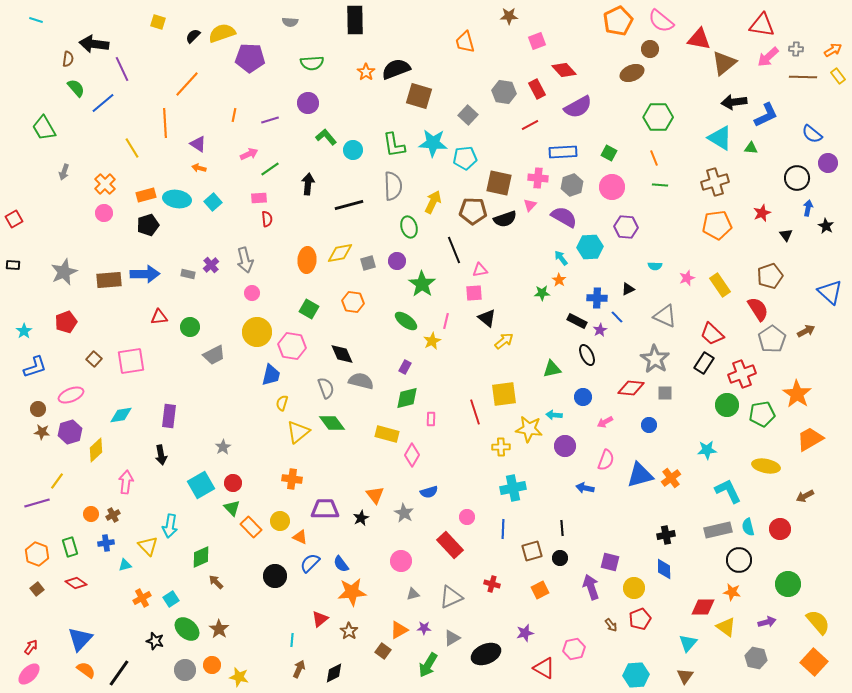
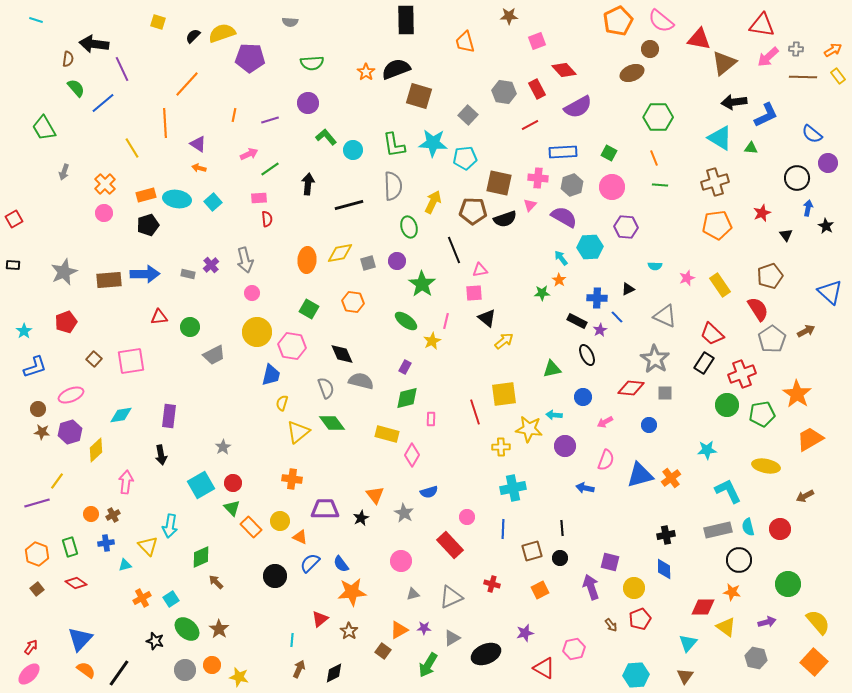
black rectangle at (355, 20): moved 51 px right
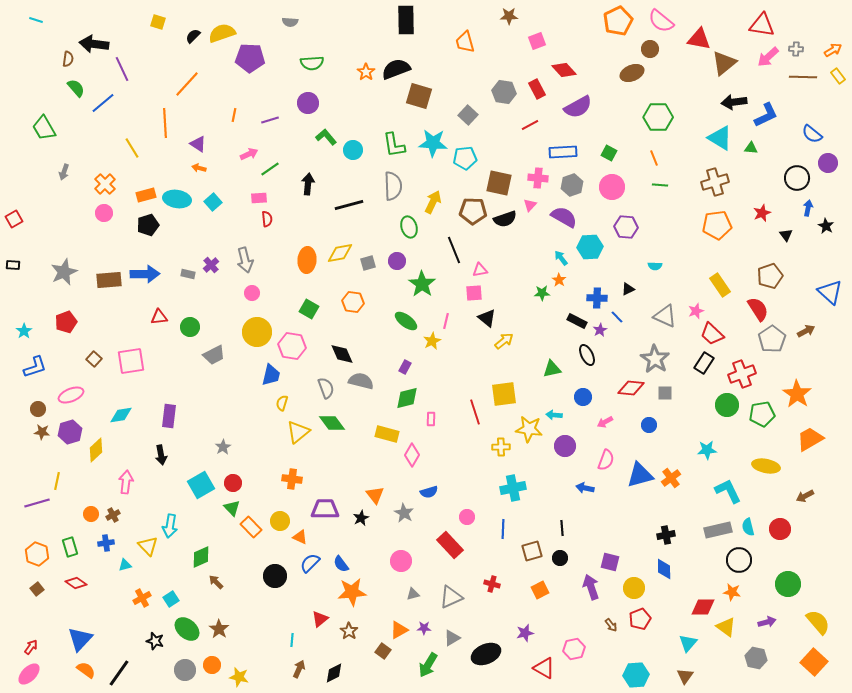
pink star at (687, 278): moved 9 px right, 33 px down
yellow line at (57, 481): rotated 24 degrees counterclockwise
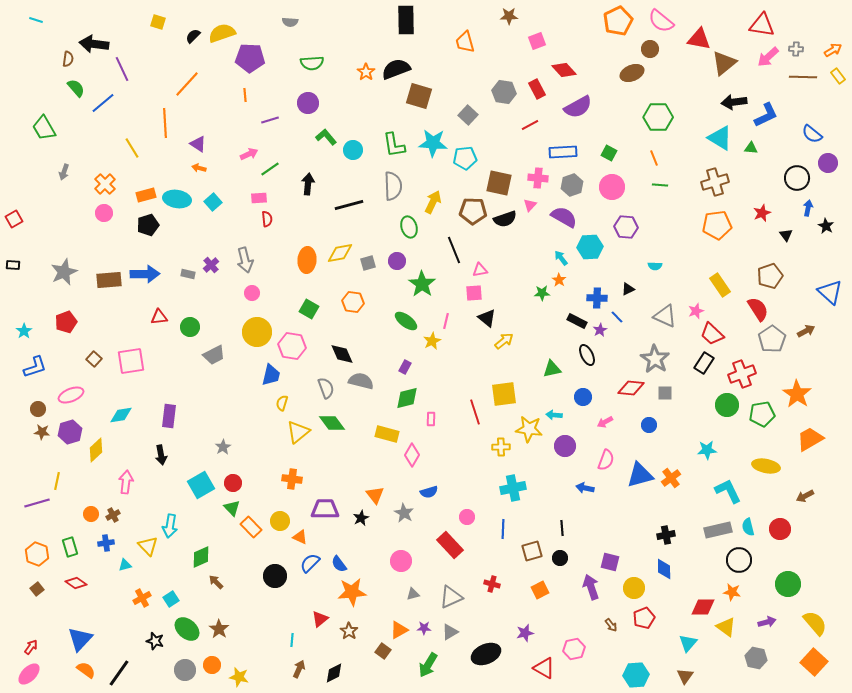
orange line at (234, 115): moved 11 px right, 20 px up; rotated 16 degrees counterclockwise
blue semicircle at (341, 564): moved 2 px left
red pentagon at (640, 619): moved 4 px right, 1 px up
yellow semicircle at (818, 622): moved 3 px left, 1 px down
gray triangle at (452, 638): moved 2 px left, 6 px up
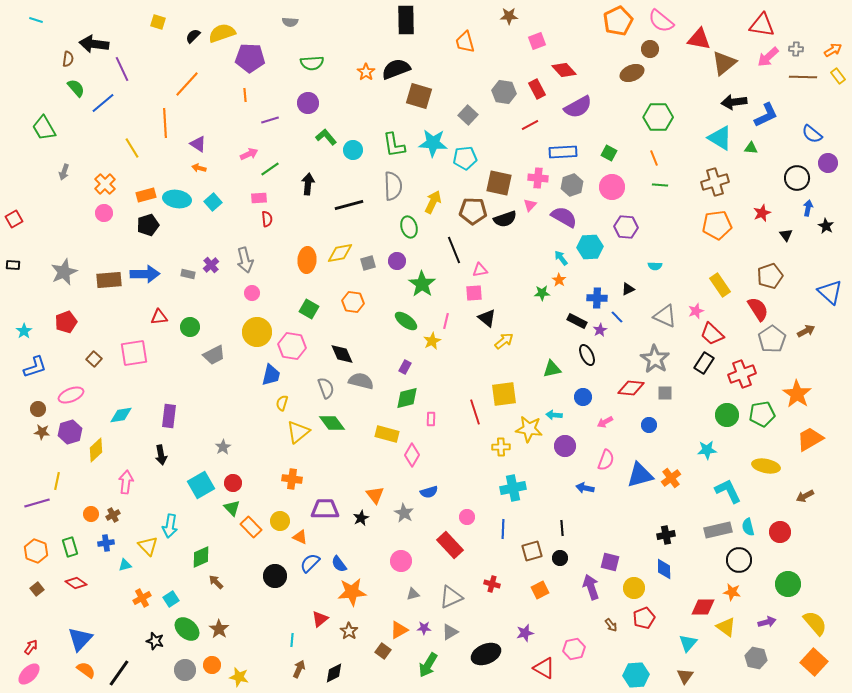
pink square at (131, 361): moved 3 px right, 8 px up
green circle at (727, 405): moved 10 px down
red circle at (780, 529): moved 3 px down
orange hexagon at (37, 554): moved 1 px left, 3 px up
